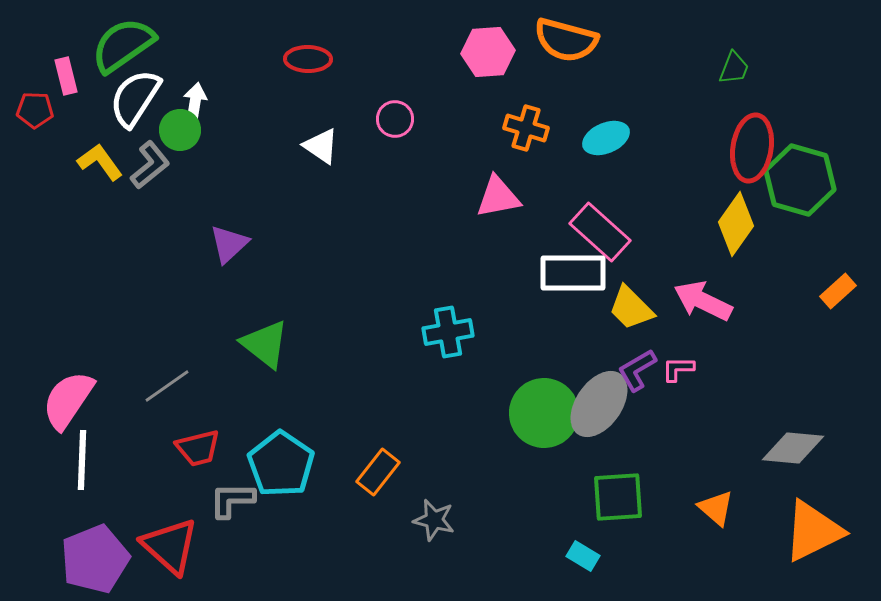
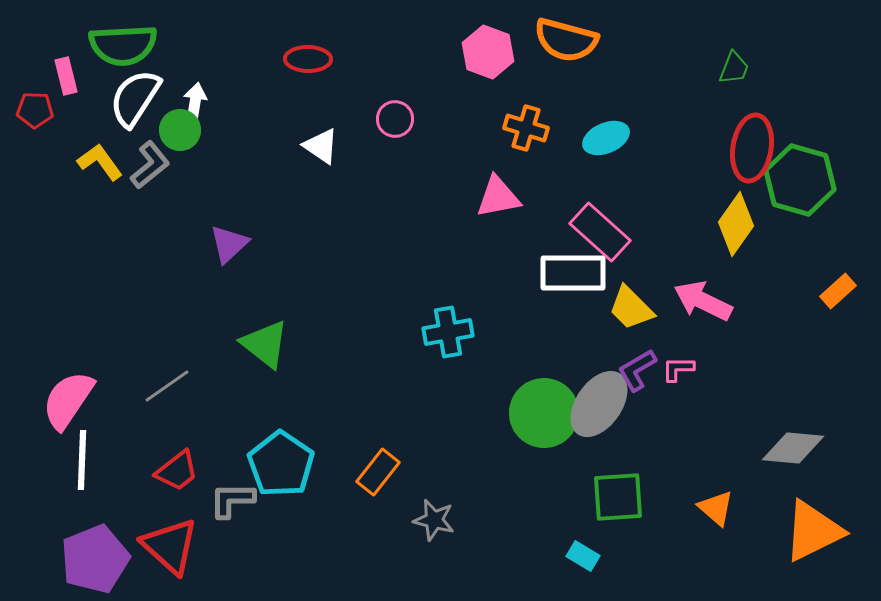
green semicircle at (123, 45): rotated 148 degrees counterclockwise
pink hexagon at (488, 52): rotated 24 degrees clockwise
red trapezoid at (198, 448): moved 21 px left, 23 px down; rotated 24 degrees counterclockwise
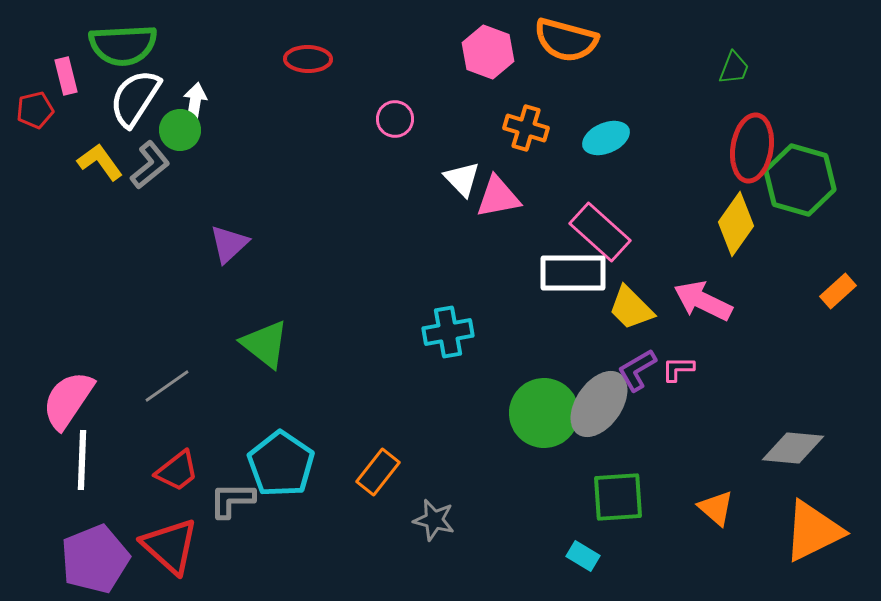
red pentagon at (35, 110): rotated 15 degrees counterclockwise
white triangle at (321, 146): moved 141 px right, 33 px down; rotated 12 degrees clockwise
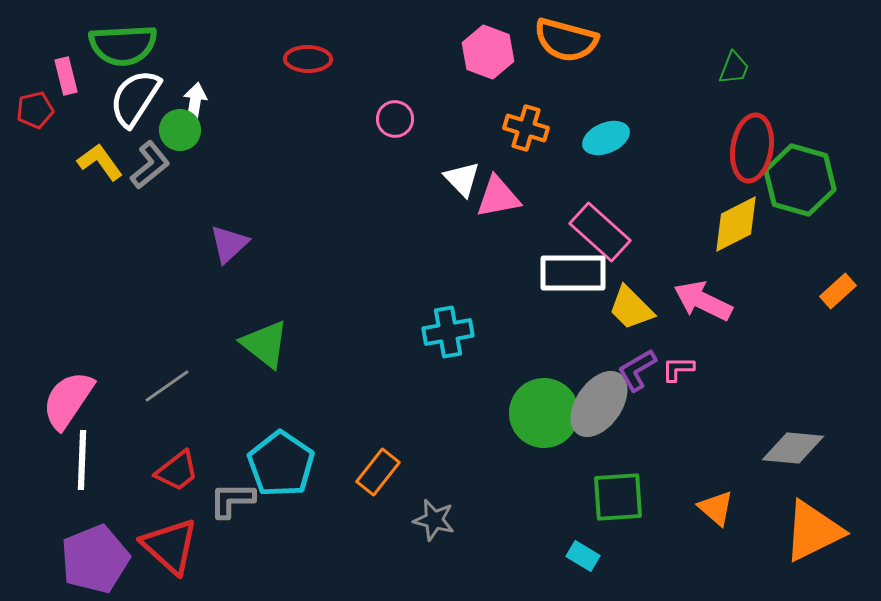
yellow diamond at (736, 224): rotated 28 degrees clockwise
